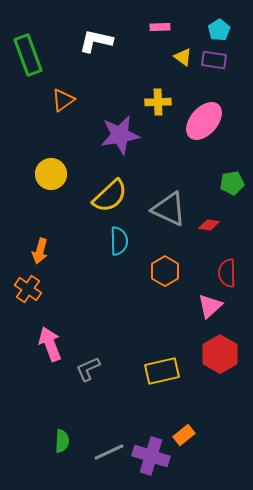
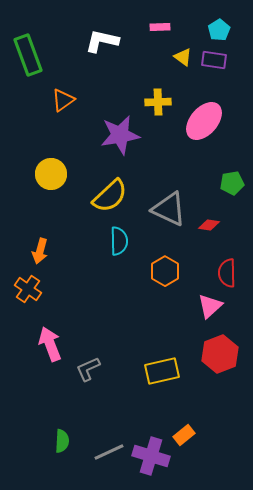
white L-shape: moved 6 px right
red hexagon: rotated 9 degrees clockwise
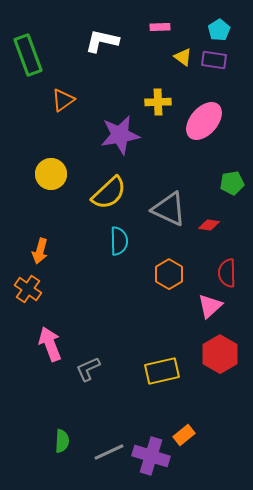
yellow semicircle: moved 1 px left, 3 px up
orange hexagon: moved 4 px right, 3 px down
red hexagon: rotated 9 degrees counterclockwise
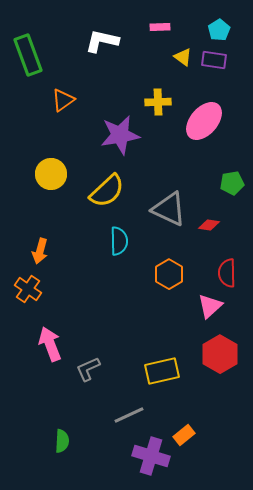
yellow semicircle: moved 2 px left, 2 px up
gray line: moved 20 px right, 37 px up
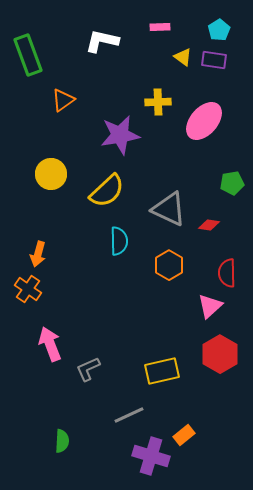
orange arrow: moved 2 px left, 3 px down
orange hexagon: moved 9 px up
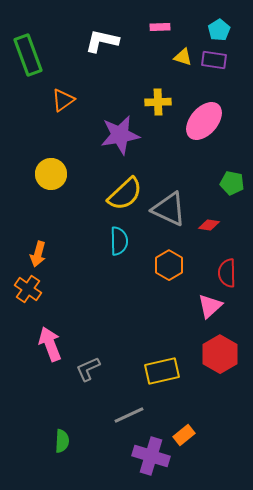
yellow triangle: rotated 18 degrees counterclockwise
green pentagon: rotated 20 degrees clockwise
yellow semicircle: moved 18 px right, 3 px down
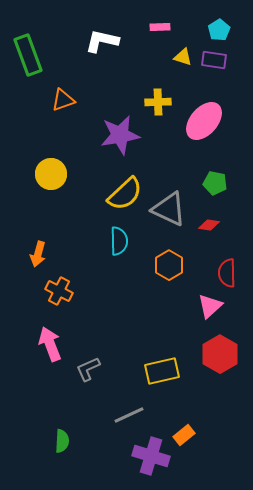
orange triangle: rotated 15 degrees clockwise
green pentagon: moved 17 px left
orange cross: moved 31 px right, 2 px down; rotated 8 degrees counterclockwise
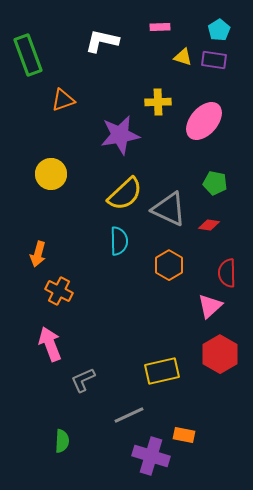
gray L-shape: moved 5 px left, 11 px down
orange rectangle: rotated 50 degrees clockwise
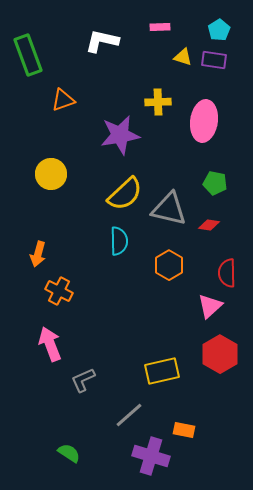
pink ellipse: rotated 33 degrees counterclockwise
gray triangle: rotated 12 degrees counterclockwise
gray line: rotated 16 degrees counterclockwise
orange rectangle: moved 5 px up
green semicircle: moved 7 px right, 12 px down; rotated 60 degrees counterclockwise
